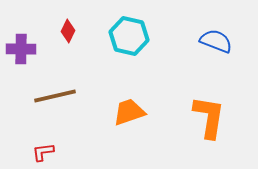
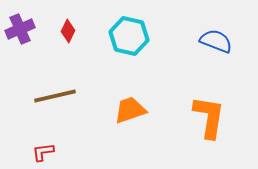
purple cross: moved 1 px left, 20 px up; rotated 24 degrees counterclockwise
orange trapezoid: moved 1 px right, 2 px up
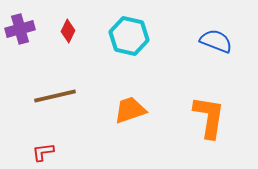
purple cross: rotated 8 degrees clockwise
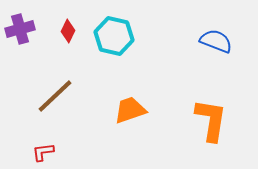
cyan hexagon: moved 15 px left
brown line: rotated 30 degrees counterclockwise
orange L-shape: moved 2 px right, 3 px down
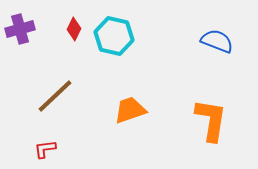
red diamond: moved 6 px right, 2 px up
blue semicircle: moved 1 px right
red L-shape: moved 2 px right, 3 px up
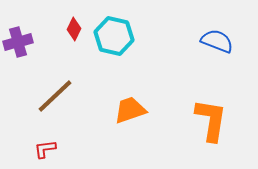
purple cross: moved 2 px left, 13 px down
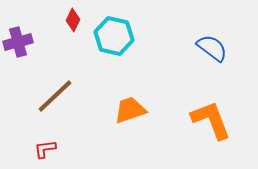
red diamond: moved 1 px left, 9 px up
blue semicircle: moved 5 px left, 7 px down; rotated 16 degrees clockwise
orange L-shape: rotated 30 degrees counterclockwise
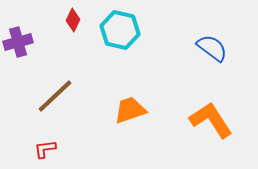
cyan hexagon: moved 6 px right, 6 px up
orange L-shape: rotated 12 degrees counterclockwise
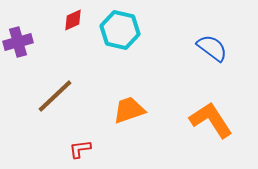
red diamond: rotated 40 degrees clockwise
orange trapezoid: moved 1 px left
red L-shape: moved 35 px right
